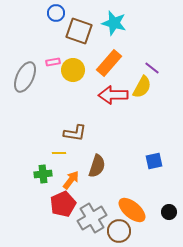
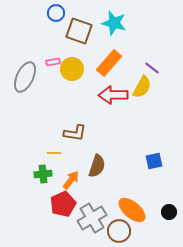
yellow circle: moved 1 px left, 1 px up
yellow line: moved 5 px left
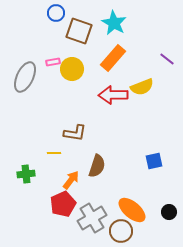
cyan star: rotated 15 degrees clockwise
orange rectangle: moved 4 px right, 5 px up
purple line: moved 15 px right, 9 px up
yellow semicircle: rotated 40 degrees clockwise
green cross: moved 17 px left
brown circle: moved 2 px right
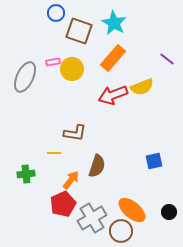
red arrow: rotated 20 degrees counterclockwise
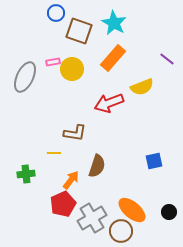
red arrow: moved 4 px left, 8 px down
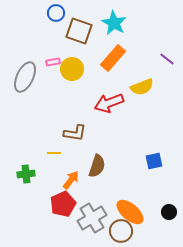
orange ellipse: moved 2 px left, 2 px down
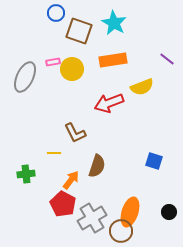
orange rectangle: moved 2 px down; rotated 40 degrees clockwise
brown L-shape: rotated 55 degrees clockwise
blue square: rotated 30 degrees clockwise
red pentagon: rotated 20 degrees counterclockwise
orange ellipse: rotated 68 degrees clockwise
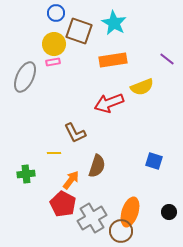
yellow circle: moved 18 px left, 25 px up
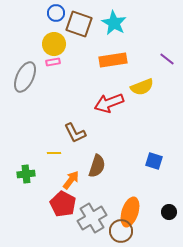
brown square: moved 7 px up
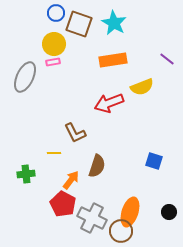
gray cross: rotated 32 degrees counterclockwise
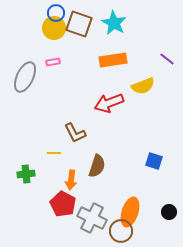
yellow circle: moved 16 px up
yellow semicircle: moved 1 px right, 1 px up
orange arrow: rotated 150 degrees clockwise
